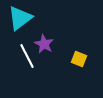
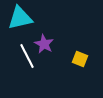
cyan triangle: rotated 24 degrees clockwise
yellow square: moved 1 px right
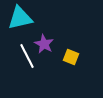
yellow square: moved 9 px left, 2 px up
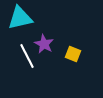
yellow square: moved 2 px right, 3 px up
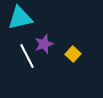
purple star: rotated 24 degrees clockwise
yellow square: rotated 21 degrees clockwise
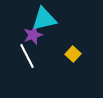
cyan triangle: moved 24 px right, 1 px down
purple star: moved 11 px left, 9 px up
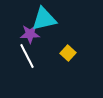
purple star: moved 3 px left, 1 px up; rotated 18 degrees clockwise
yellow square: moved 5 px left, 1 px up
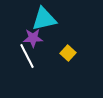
purple star: moved 3 px right, 4 px down
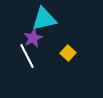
purple star: rotated 24 degrees counterclockwise
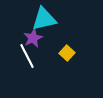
yellow square: moved 1 px left
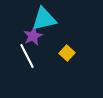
purple star: moved 2 px up
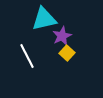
purple star: moved 29 px right
